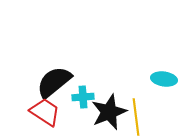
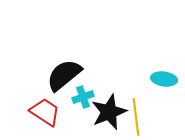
black semicircle: moved 10 px right, 7 px up
cyan cross: rotated 15 degrees counterclockwise
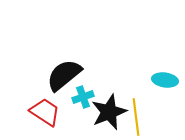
cyan ellipse: moved 1 px right, 1 px down
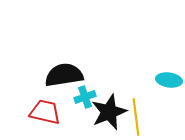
black semicircle: rotated 30 degrees clockwise
cyan ellipse: moved 4 px right
cyan cross: moved 2 px right
red trapezoid: rotated 20 degrees counterclockwise
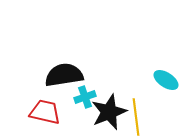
cyan ellipse: moved 3 px left; rotated 25 degrees clockwise
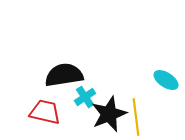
cyan cross: rotated 15 degrees counterclockwise
black star: moved 2 px down
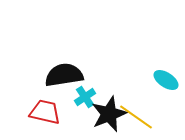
yellow line: rotated 48 degrees counterclockwise
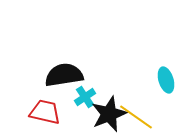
cyan ellipse: rotated 40 degrees clockwise
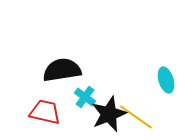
black semicircle: moved 2 px left, 5 px up
cyan cross: rotated 20 degrees counterclockwise
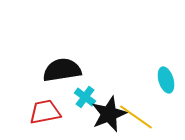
red trapezoid: rotated 24 degrees counterclockwise
